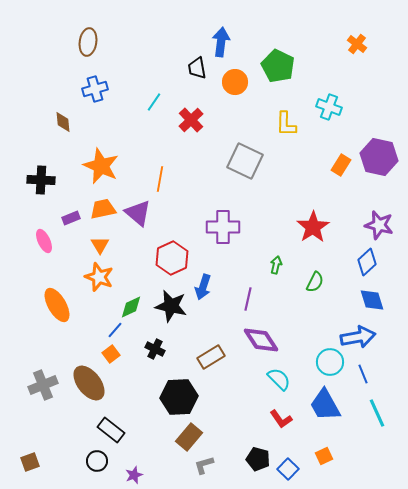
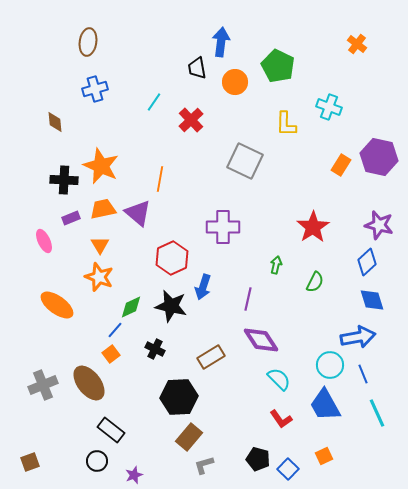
brown diamond at (63, 122): moved 8 px left
black cross at (41, 180): moved 23 px right
orange ellipse at (57, 305): rotated 24 degrees counterclockwise
cyan circle at (330, 362): moved 3 px down
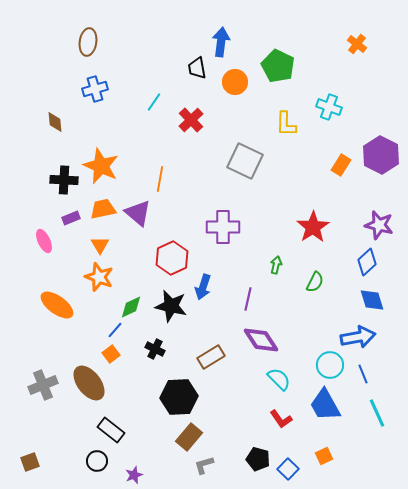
purple hexagon at (379, 157): moved 2 px right, 2 px up; rotated 15 degrees clockwise
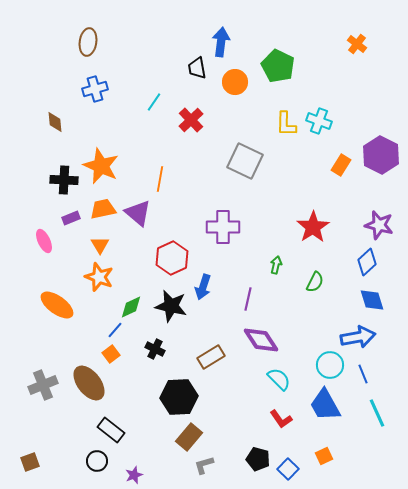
cyan cross at (329, 107): moved 10 px left, 14 px down
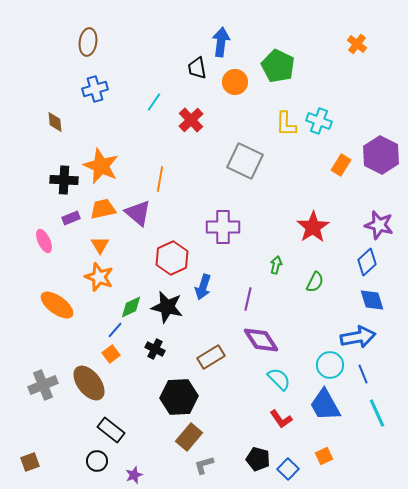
black star at (171, 306): moved 4 px left, 1 px down
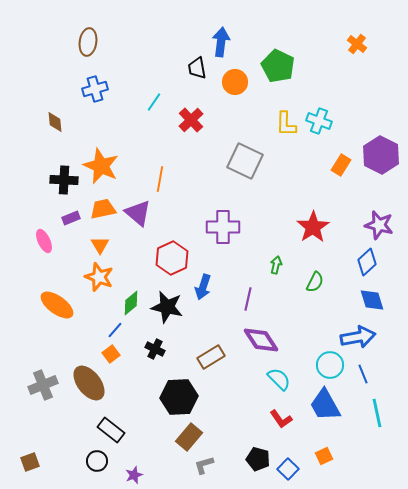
green diamond at (131, 307): moved 4 px up; rotated 15 degrees counterclockwise
cyan line at (377, 413): rotated 12 degrees clockwise
